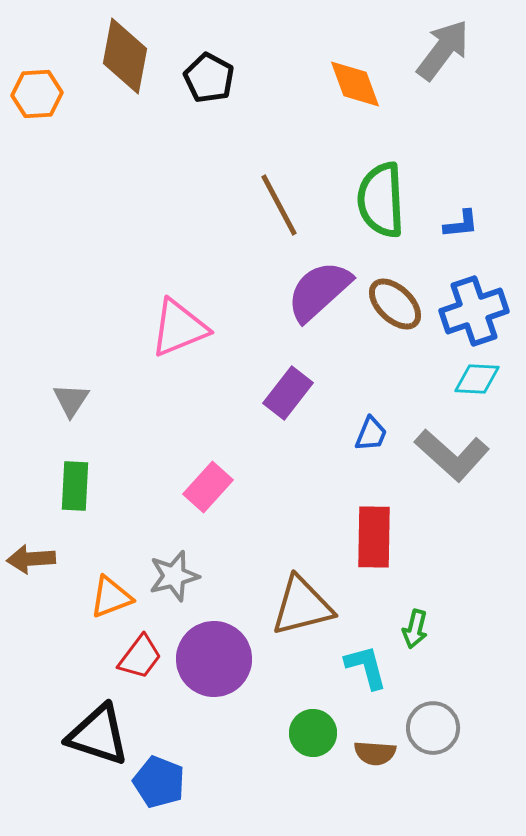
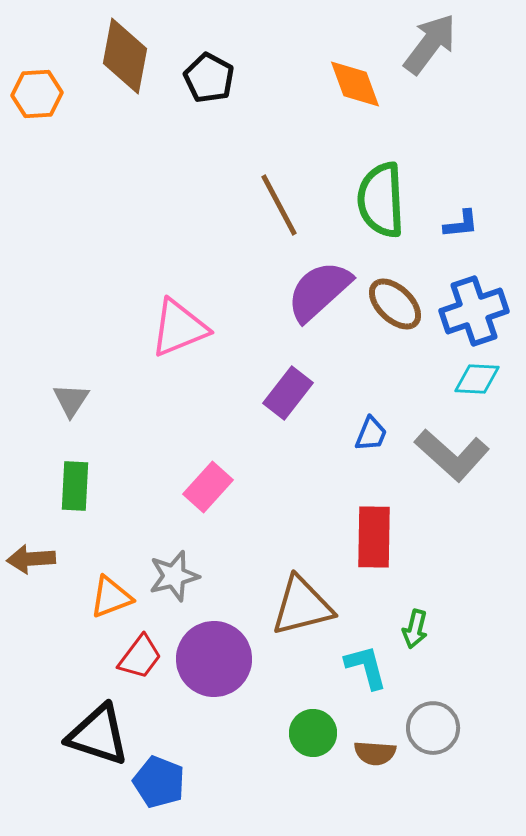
gray arrow: moved 13 px left, 6 px up
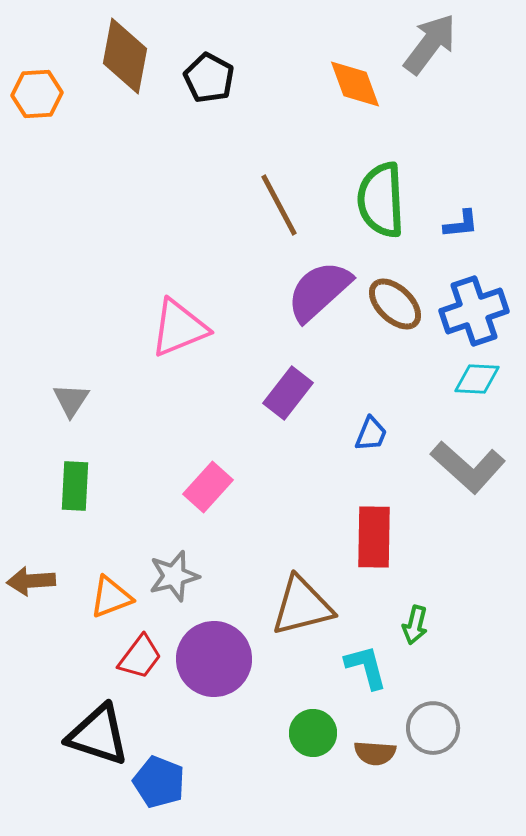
gray L-shape: moved 16 px right, 12 px down
brown arrow: moved 22 px down
green arrow: moved 4 px up
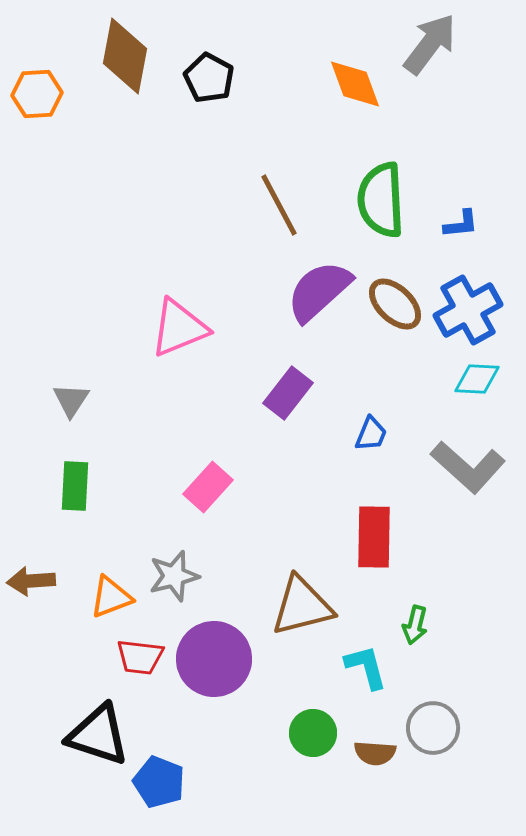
blue cross: moved 6 px left, 1 px up; rotated 10 degrees counterclockwise
red trapezoid: rotated 60 degrees clockwise
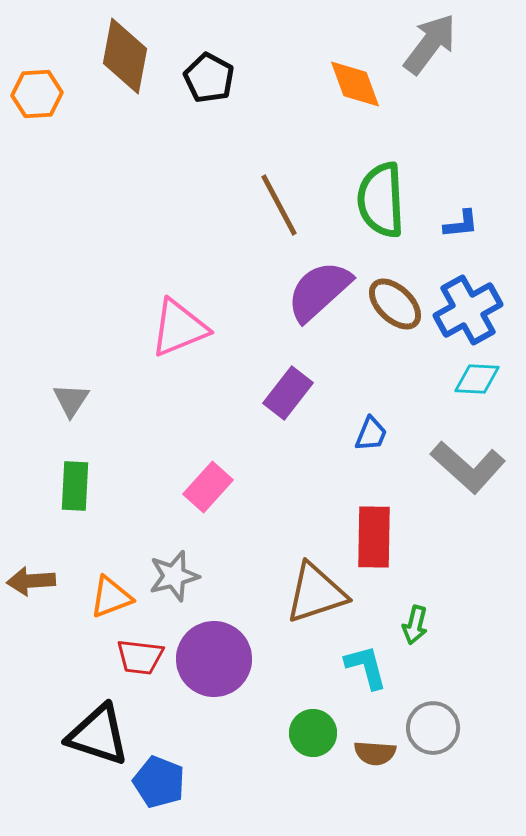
brown triangle: moved 14 px right, 13 px up; rotated 4 degrees counterclockwise
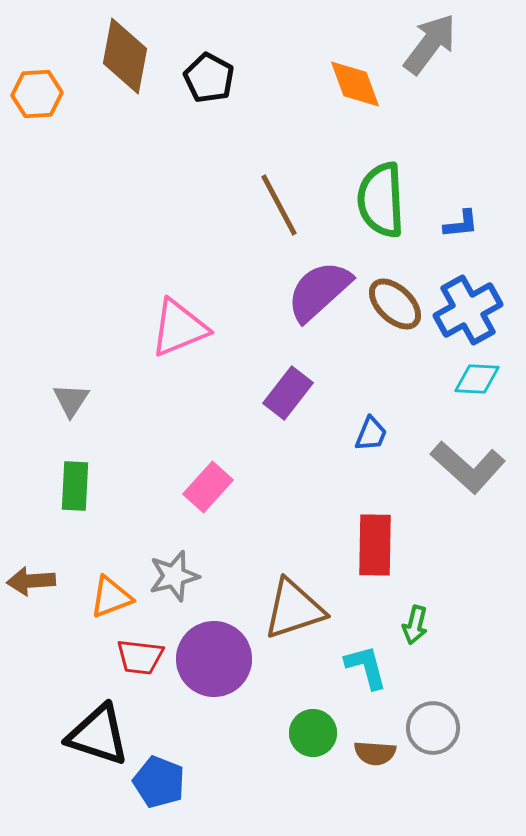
red rectangle: moved 1 px right, 8 px down
brown triangle: moved 22 px left, 16 px down
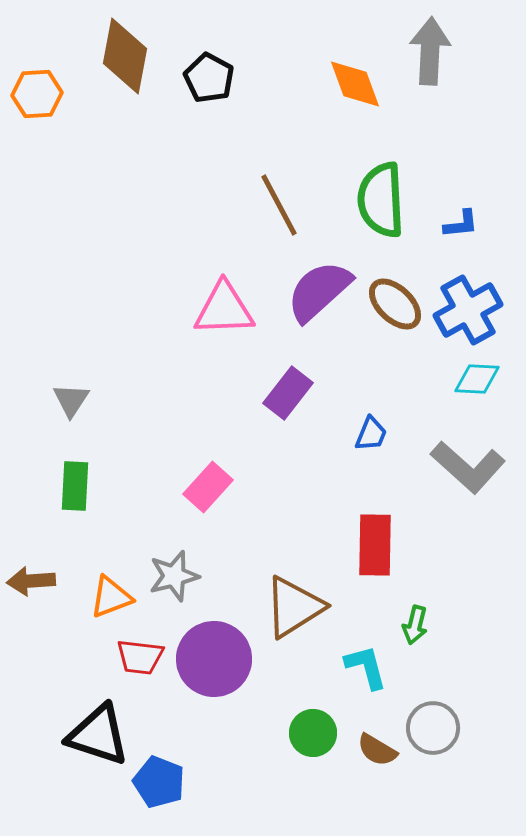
gray arrow: moved 7 px down; rotated 34 degrees counterclockwise
pink triangle: moved 45 px right, 19 px up; rotated 20 degrees clockwise
brown triangle: moved 2 px up; rotated 14 degrees counterclockwise
brown semicircle: moved 2 px right, 3 px up; rotated 27 degrees clockwise
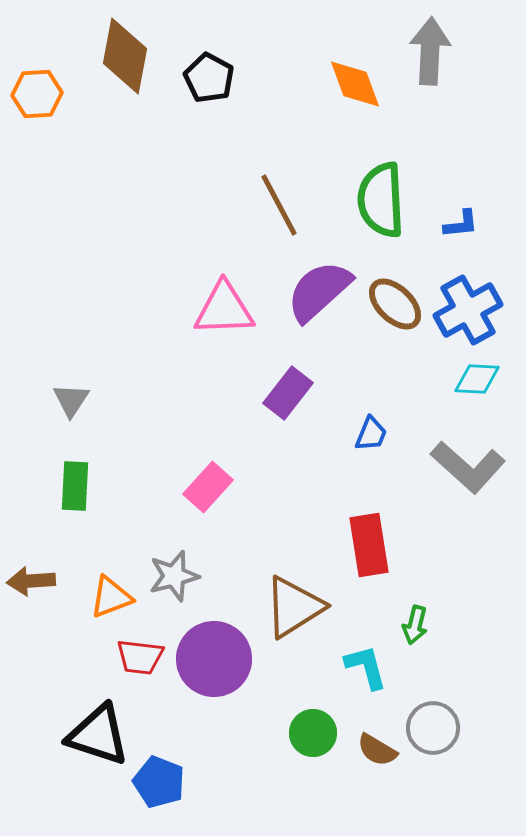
red rectangle: moved 6 px left; rotated 10 degrees counterclockwise
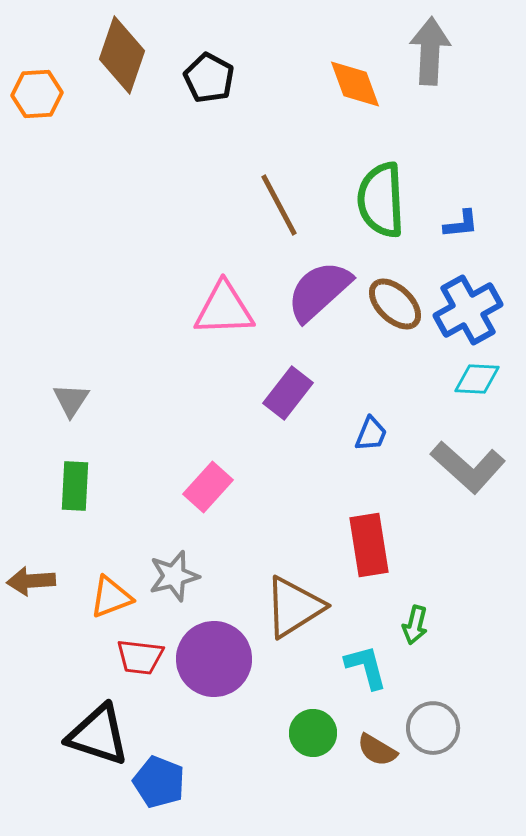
brown diamond: moved 3 px left, 1 px up; rotated 8 degrees clockwise
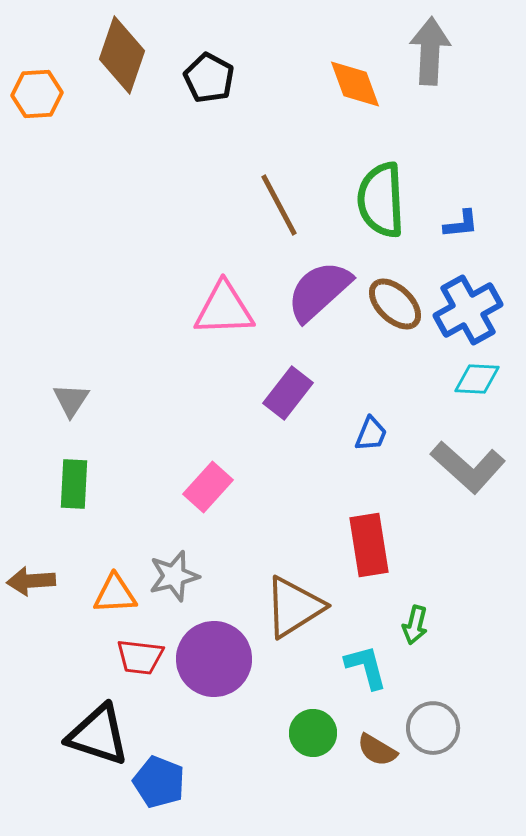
green rectangle: moved 1 px left, 2 px up
orange triangle: moved 4 px right, 3 px up; rotated 18 degrees clockwise
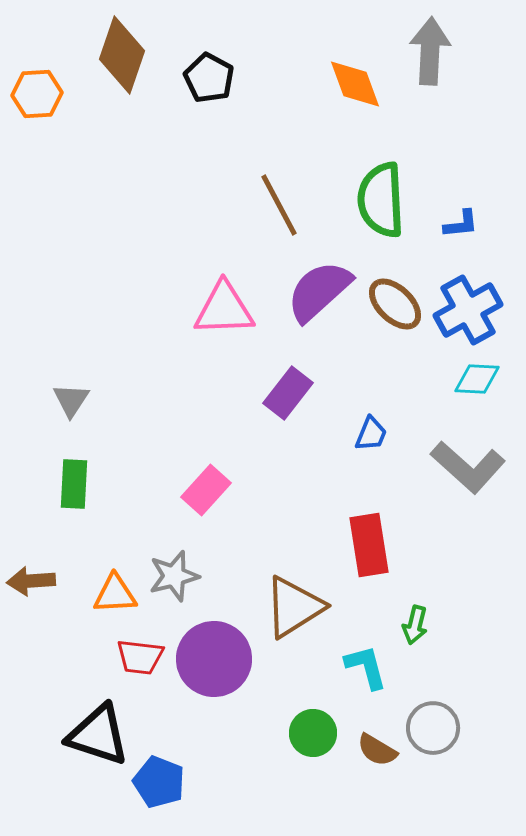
pink rectangle: moved 2 px left, 3 px down
